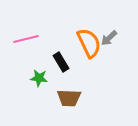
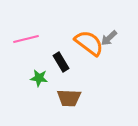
orange semicircle: rotated 28 degrees counterclockwise
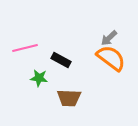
pink line: moved 1 px left, 9 px down
orange semicircle: moved 22 px right, 15 px down
black rectangle: moved 2 px up; rotated 30 degrees counterclockwise
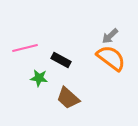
gray arrow: moved 1 px right, 2 px up
brown trapezoid: moved 1 px left; rotated 40 degrees clockwise
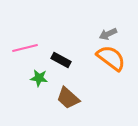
gray arrow: moved 2 px left, 2 px up; rotated 18 degrees clockwise
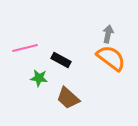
gray arrow: rotated 126 degrees clockwise
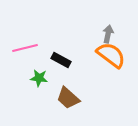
orange semicircle: moved 3 px up
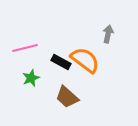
orange semicircle: moved 26 px left, 5 px down
black rectangle: moved 2 px down
green star: moved 8 px left; rotated 30 degrees counterclockwise
brown trapezoid: moved 1 px left, 1 px up
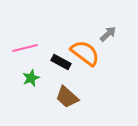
gray arrow: rotated 36 degrees clockwise
orange semicircle: moved 7 px up
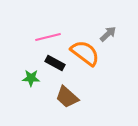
pink line: moved 23 px right, 11 px up
black rectangle: moved 6 px left, 1 px down
green star: rotated 24 degrees clockwise
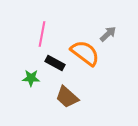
pink line: moved 6 px left, 3 px up; rotated 65 degrees counterclockwise
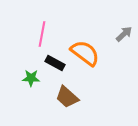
gray arrow: moved 16 px right
